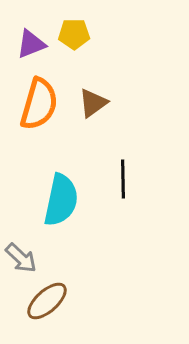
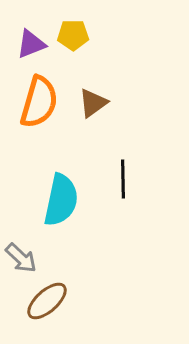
yellow pentagon: moved 1 px left, 1 px down
orange semicircle: moved 2 px up
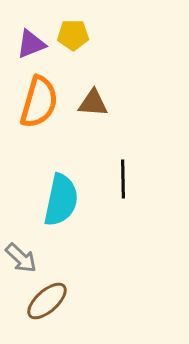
brown triangle: rotated 40 degrees clockwise
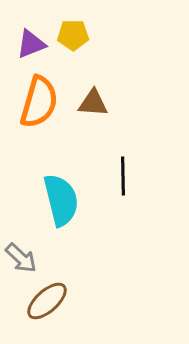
black line: moved 3 px up
cyan semicircle: rotated 26 degrees counterclockwise
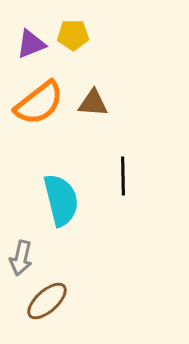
orange semicircle: moved 1 px down; rotated 36 degrees clockwise
gray arrow: rotated 60 degrees clockwise
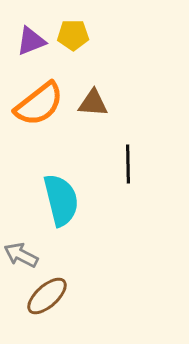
purple triangle: moved 3 px up
orange semicircle: moved 1 px down
black line: moved 5 px right, 12 px up
gray arrow: moved 3 px up; rotated 104 degrees clockwise
brown ellipse: moved 5 px up
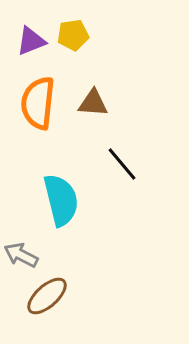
yellow pentagon: rotated 8 degrees counterclockwise
orange semicircle: moved 1 px left, 1 px up; rotated 134 degrees clockwise
black line: moved 6 px left; rotated 39 degrees counterclockwise
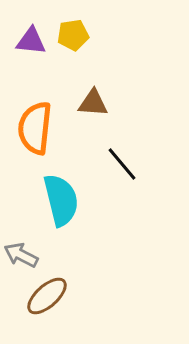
purple triangle: rotated 28 degrees clockwise
orange semicircle: moved 3 px left, 25 px down
